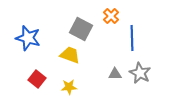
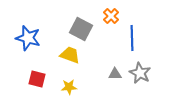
red square: rotated 24 degrees counterclockwise
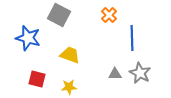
orange cross: moved 2 px left, 1 px up
gray square: moved 22 px left, 14 px up
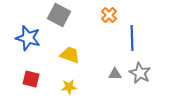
red square: moved 6 px left
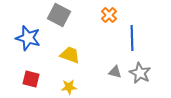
gray triangle: moved 2 px up; rotated 16 degrees clockwise
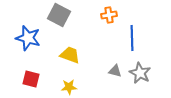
orange cross: rotated 35 degrees clockwise
gray triangle: moved 1 px up
